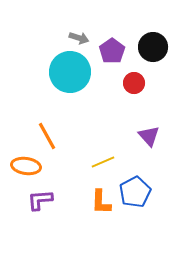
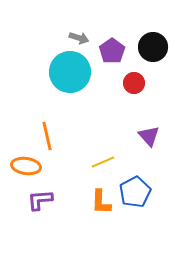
orange line: rotated 16 degrees clockwise
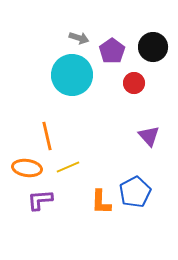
cyan circle: moved 2 px right, 3 px down
yellow line: moved 35 px left, 5 px down
orange ellipse: moved 1 px right, 2 px down
